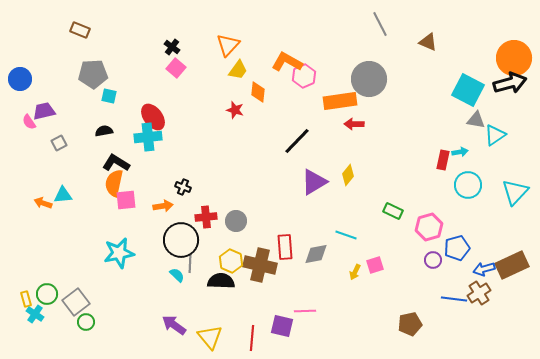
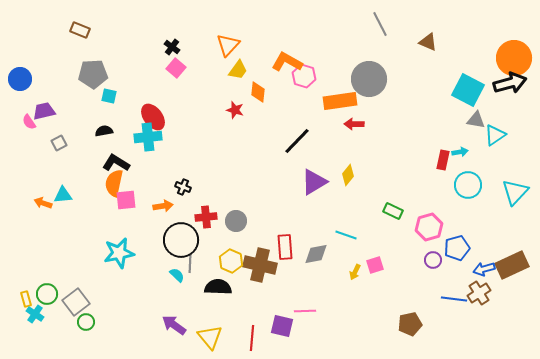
pink hexagon at (304, 76): rotated 20 degrees counterclockwise
black semicircle at (221, 281): moved 3 px left, 6 px down
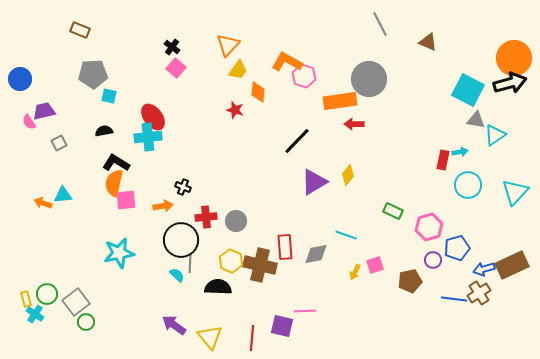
brown pentagon at (410, 324): moved 43 px up
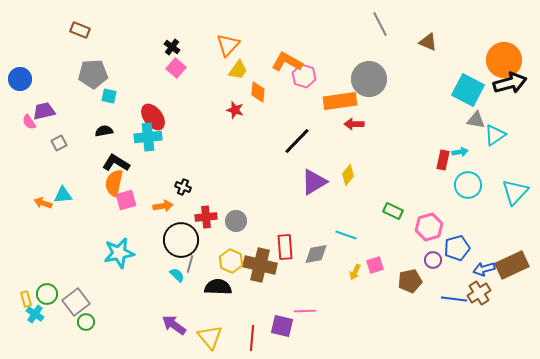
orange circle at (514, 58): moved 10 px left, 2 px down
pink square at (126, 200): rotated 10 degrees counterclockwise
gray line at (190, 264): rotated 12 degrees clockwise
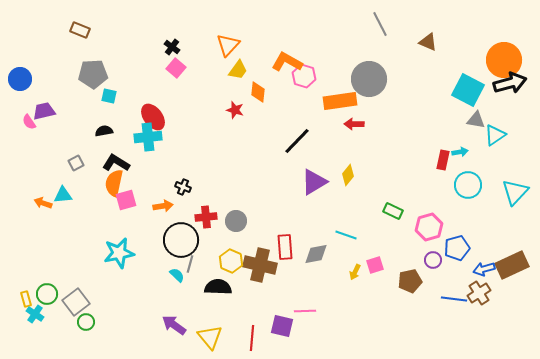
gray square at (59, 143): moved 17 px right, 20 px down
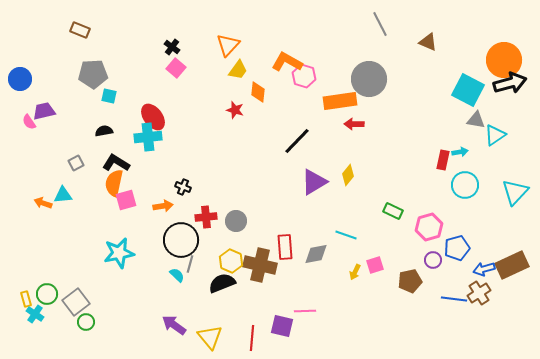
cyan circle at (468, 185): moved 3 px left
black semicircle at (218, 287): moved 4 px right, 4 px up; rotated 24 degrees counterclockwise
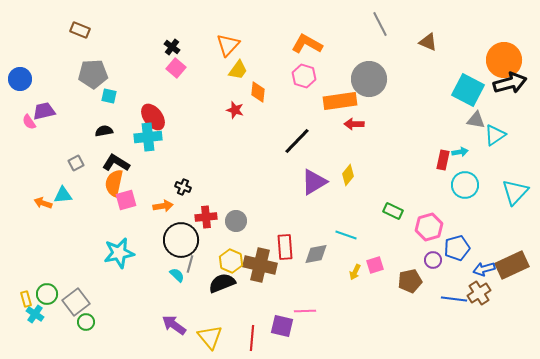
orange L-shape at (287, 62): moved 20 px right, 18 px up
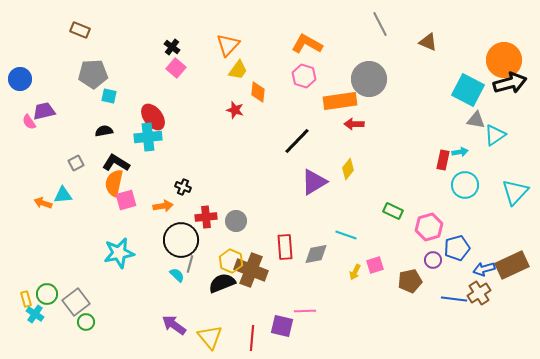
yellow diamond at (348, 175): moved 6 px up
brown cross at (260, 265): moved 9 px left, 5 px down; rotated 8 degrees clockwise
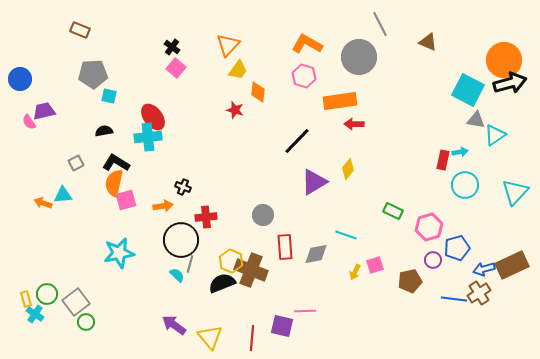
gray circle at (369, 79): moved 10 px left, 22 px up
gray circle at (236, 221): moved 27 px right, 6 px up
